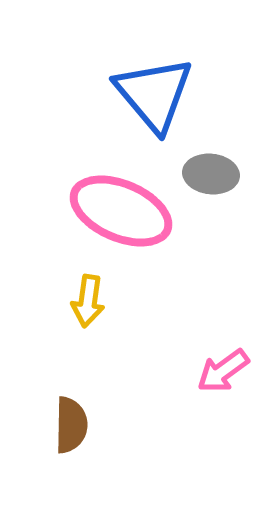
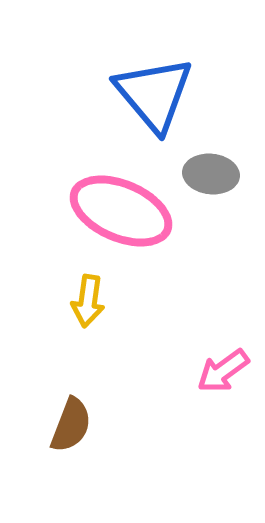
brown semicircle: rotated 20 degrees clockwise
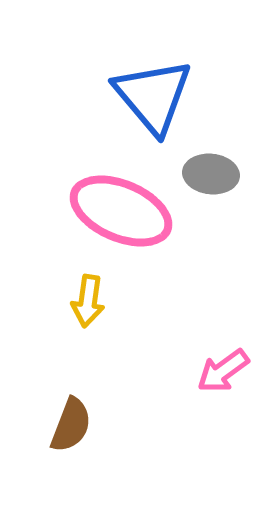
blue triangle: moved 1 px left, 2 px down
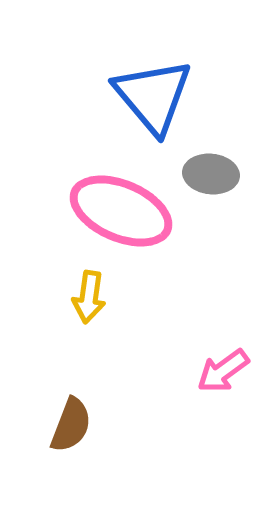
yellow arrow: moved 1 px right, 4 px up
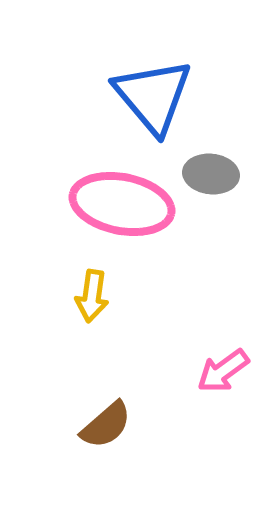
pink ellipse: moved 1 px right, 7 px up; rotated 12 degrees counterclockwise
yellow arrow: moved 3 px right, 1 px up
brown semicircle: moved 35 px right; rotated 28 degrees clockwise
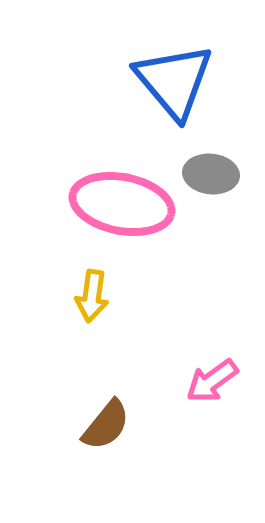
blue triangle: moved 21 px right, 15 px up
pink arrow: moved 11 px left, 10 px down
brown semicircle: rotated 10 degrees counterclockwise
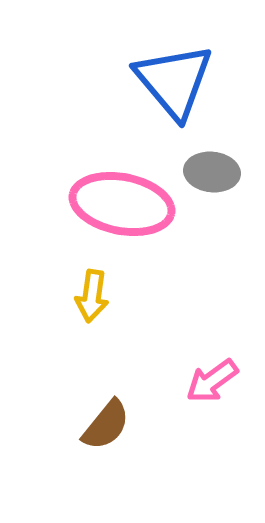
gray ellipse: moved 1 px right, 2 px up
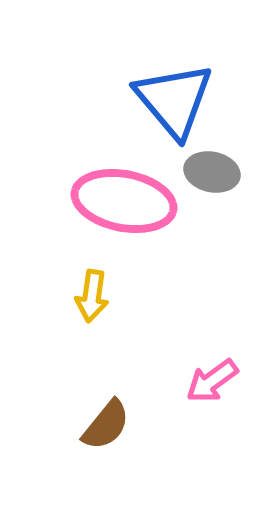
blue triangle: moved 19 px down
gray ellipse: rotated 6 degrees clockwise
pink ellipse: moved 2 px right, 3 px up
